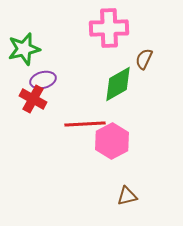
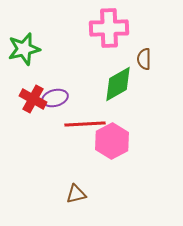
brown semicircle: rotated 25 degrees counterclockwise
purple ellipse: moved 12 px right, 18 px down
brown triangle: moved 51 px left, 2 px up
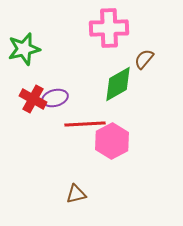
brown semicircle: rotated 40 degrees clockwise
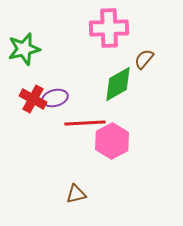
red line: moved 1 px up
